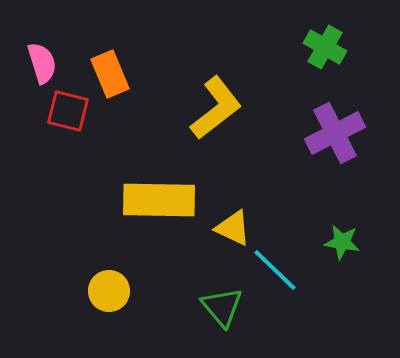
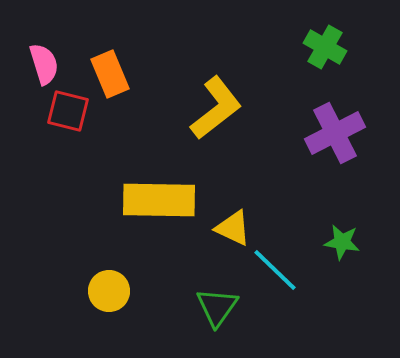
pink semicircle: moved 2 px right, 1 px down
green triangle: moved 5 px left; rotated 15 degrees clockwise
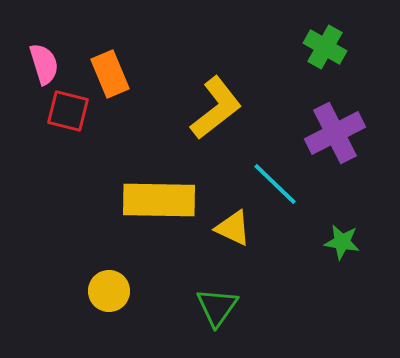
cyan line: moved 86 px up
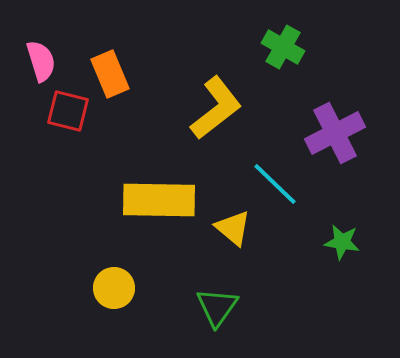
green cross: moved 42 px left
pink semicircle: moved 3 px left, 3 px up
yellow triangle: rotated 15 degrees clockwise
yellow circle: moved 5 px right, 3 px up
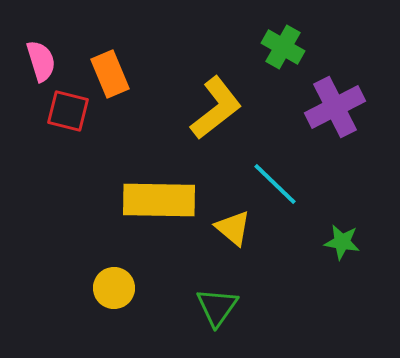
purple cross: moved 26 px up
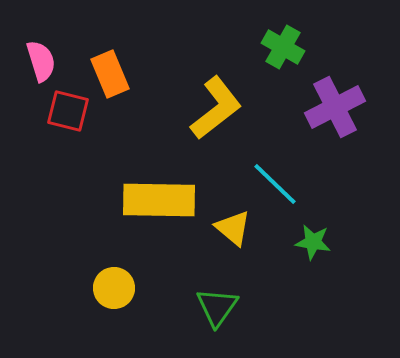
green star: moved 29 px left
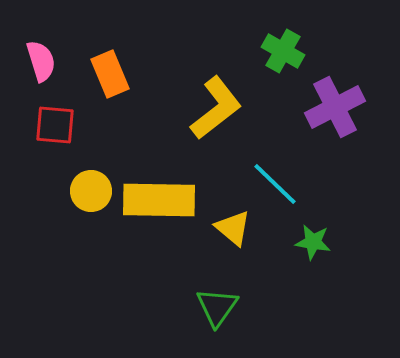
green cross: moved 4 px down
red square: moved 13 px left, 14 px down; rotated 9 degrees counterclockwise
yellow circle: moved 23 px left, 97 px up
